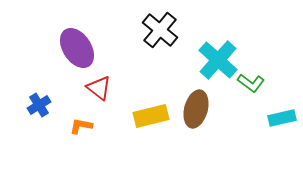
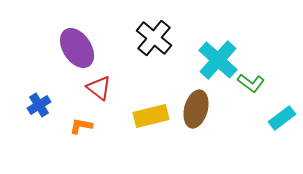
black cross: moved 6 px left, 8 px down
cyan rectangle: rotated 24 degrees counterclockwise
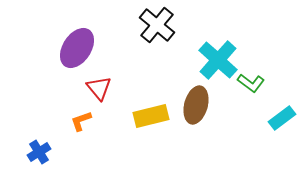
black cross: moved 3 px right, 13 px up
purple ellipse: rotated 66 degrees clockwise
red triangle: rotated 12 degrees clockwise
blue cross: moved 47 px down
brown ellipse: moved 4 px up
orange L-shape: moved 5 px up; rotated 30 degrees counterclockwise
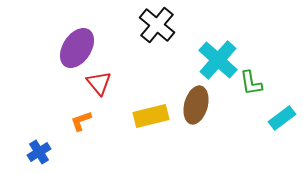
green L-shape: rotated 44 degrees clockwise
red triangle: moved 5 px up
